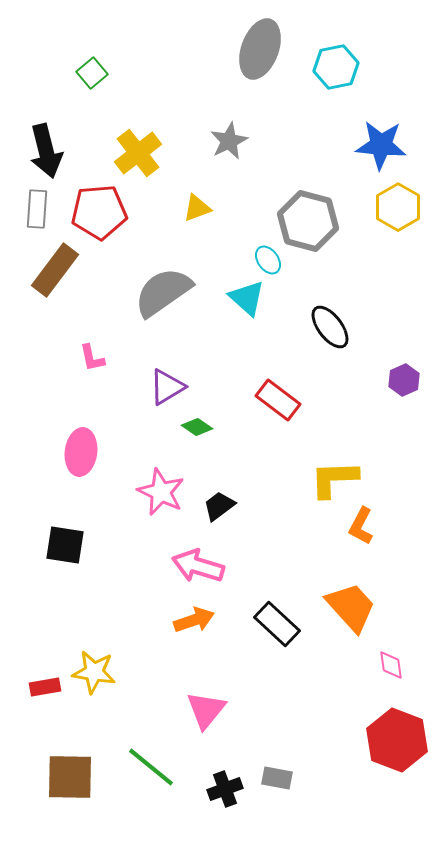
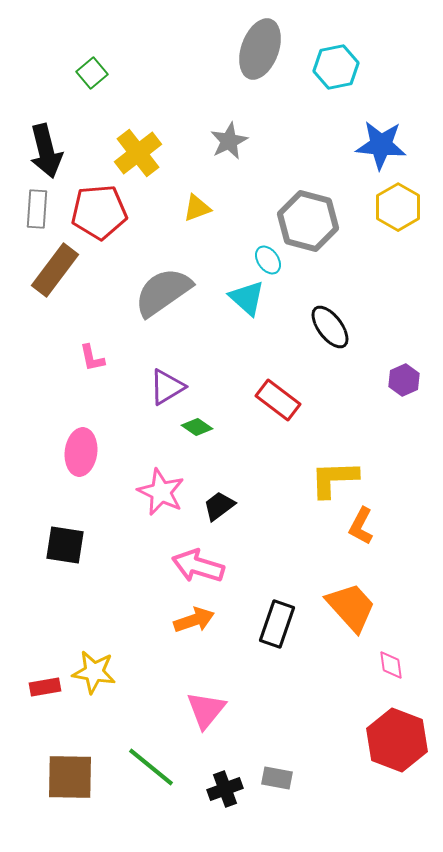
black rectangle at (277, 624): rotated 66 degrees clockwise
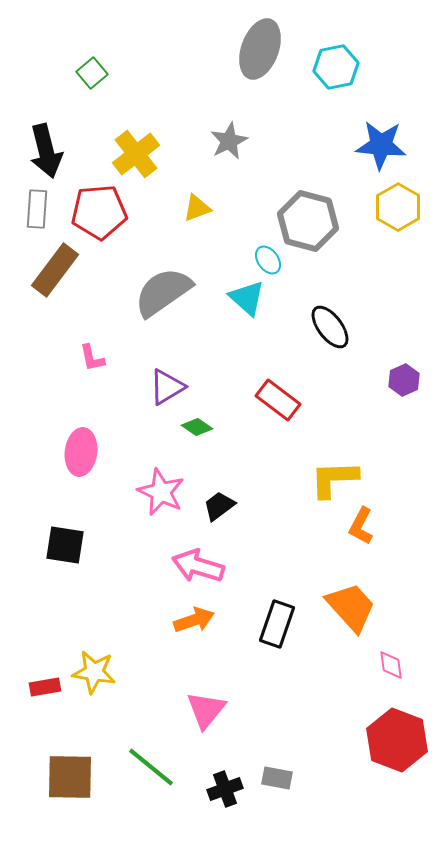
yellow cross at (138, 153): moved 2 px left, 1 px down
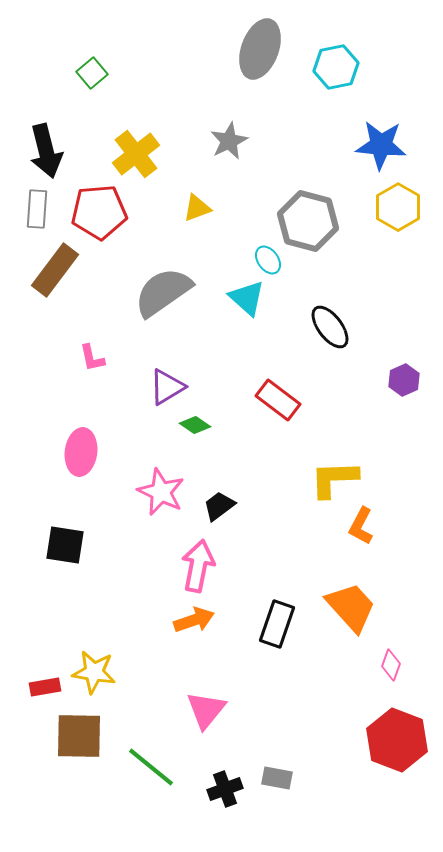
green diamond at (197, 427): moved 2 px left, 2 px up
pink arrow at (198, 566): rotated 84 degrees clockwise
pink diamond at (391, 665): rotated 28 degrees clockwise
brown square at (70, 777): moved 9 px right, 41 px up
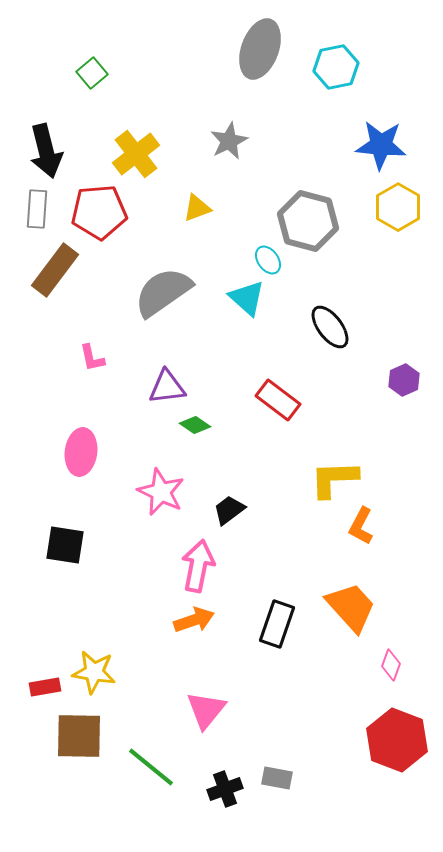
purple triangle at (167, 387): rotated 24 degrees clockwise
black trapezoid at (219, 506): moved 10 px right, 4 px down
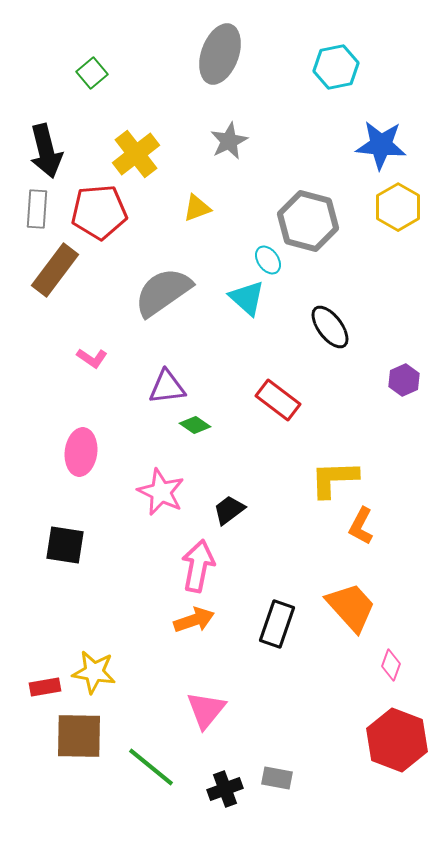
gray ellipse at (260, 49): moved 40 px left, 5 px down
pink L-shape at (92, 358): rotated 44 degrees counterclockwise
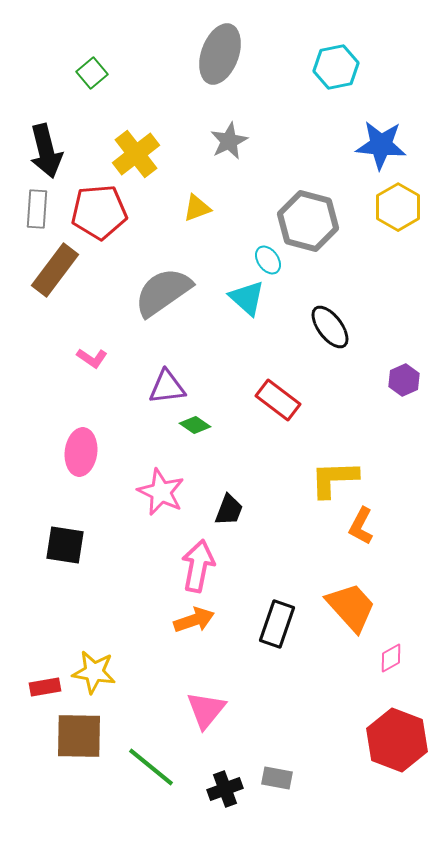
black trapezoid at (229, 510): rotated 148 degrees clockwise
pink diamond at (391, 665): moved 7 px up; rotated 40 degrees clockwise
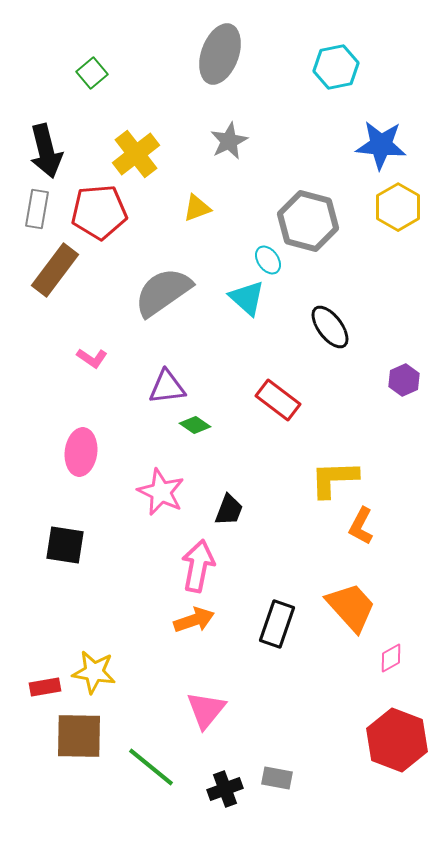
gray rectangle at (37, 209): rotated 6 degrees clockwise
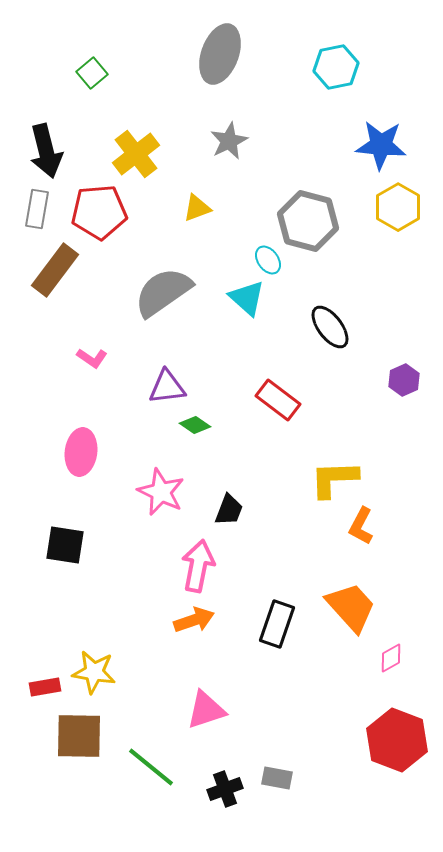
pink triangle at (206, 710): rotated 33 degrees clockwise
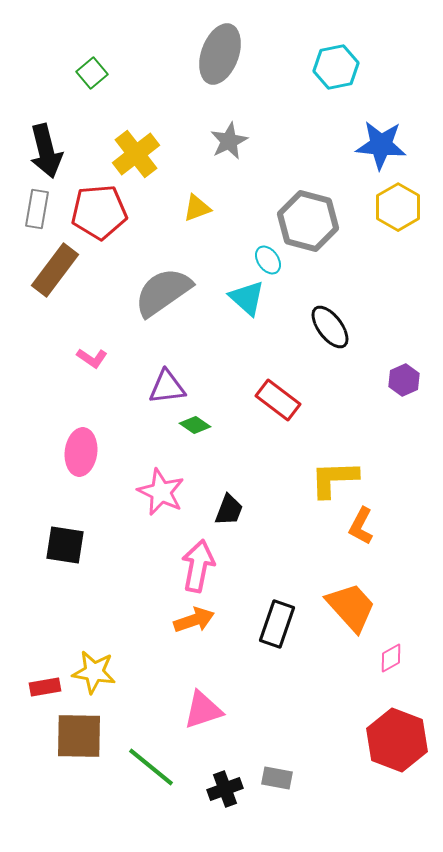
pink triangle at (206, 710): moved 3 px left
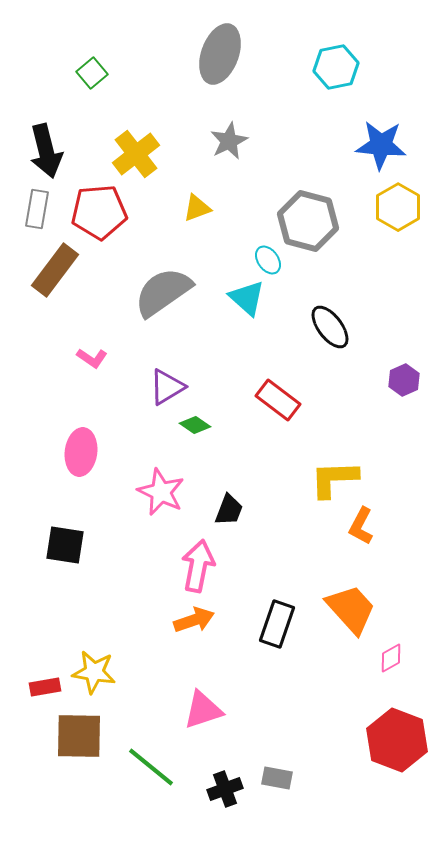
purple triangle at (167, 387): rotated 24 degrees counterclockwise
orange trapezoid at (351, 607): moved 2 px down
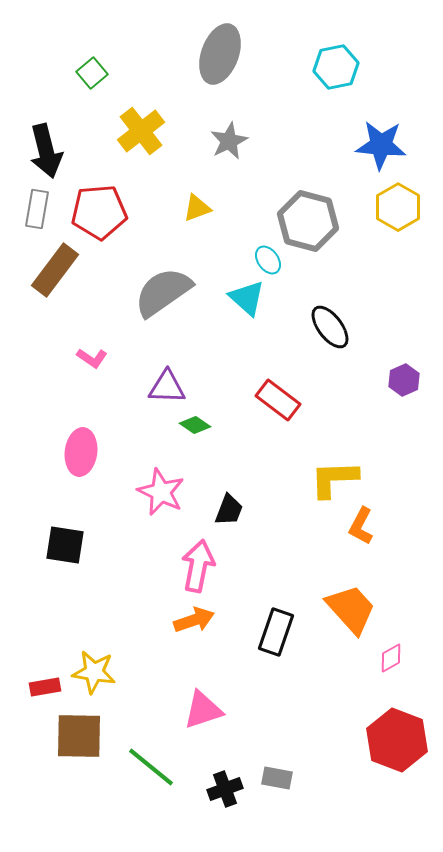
yellow cross at (136, 154): moved 5 px right, 23 px up
purple triangle at (167, 387): rotated 33 degrees clockwise
black rectangle at (277, 624): moved 1 px left, 8 px down
